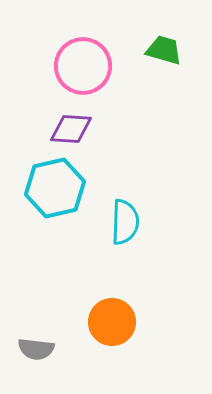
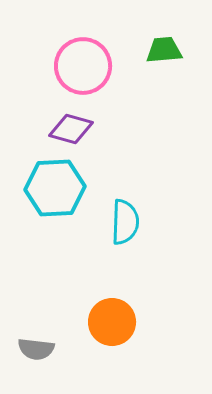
green trapezoid: rotated 21 degrees counterclockwise
purple diamond: rotated 12 degrees clockwise
cyan hexagon: rotated 10 degrees clockwise
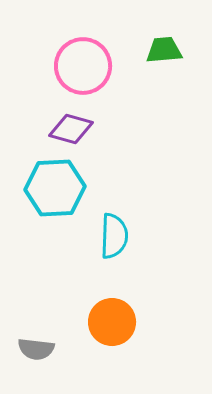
cyan semicircle: moved 11 px left, 14 px down
